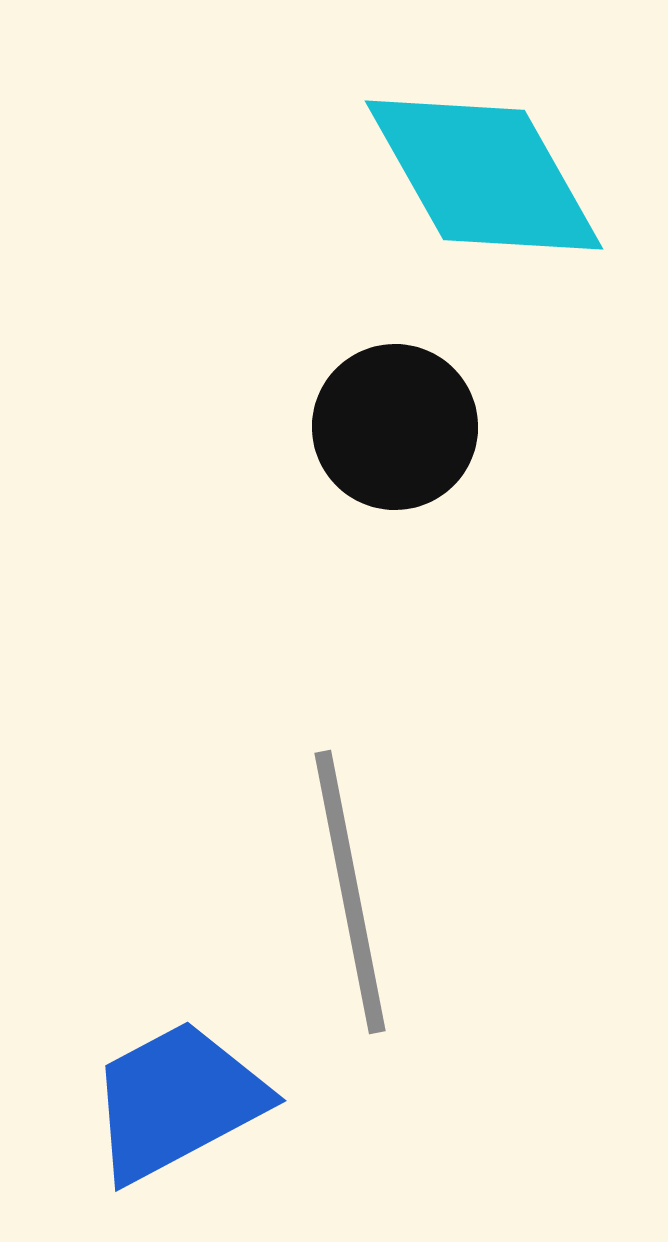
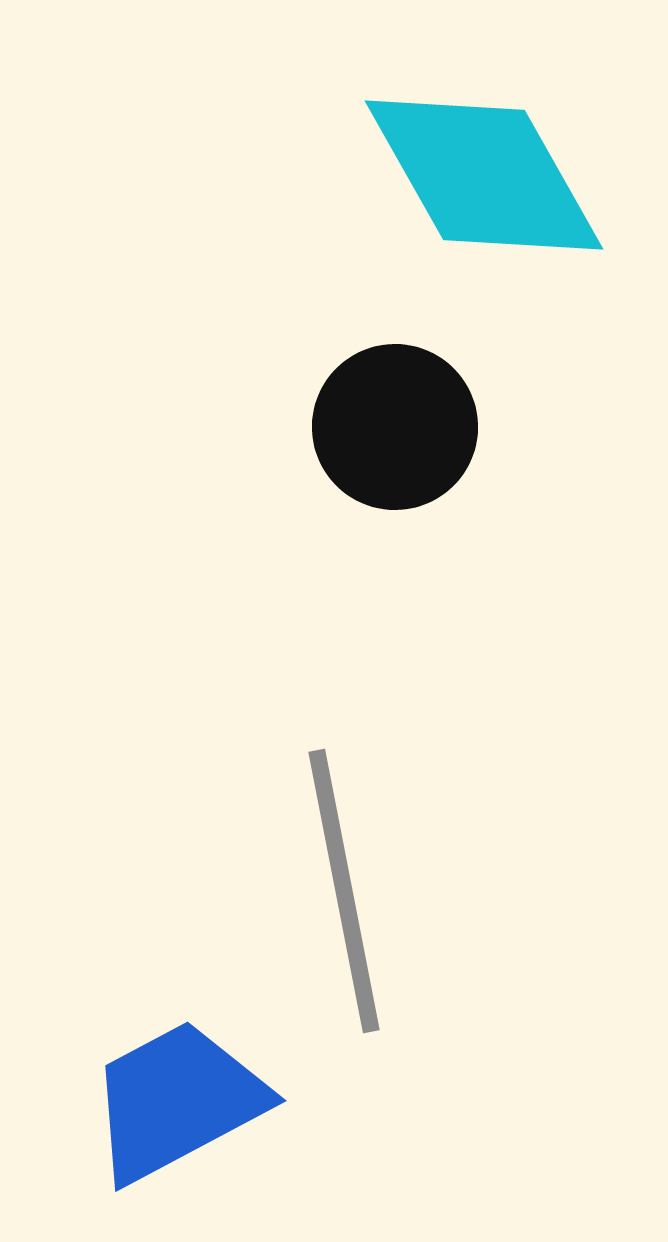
gray line: moved 6 px left, 1 px up
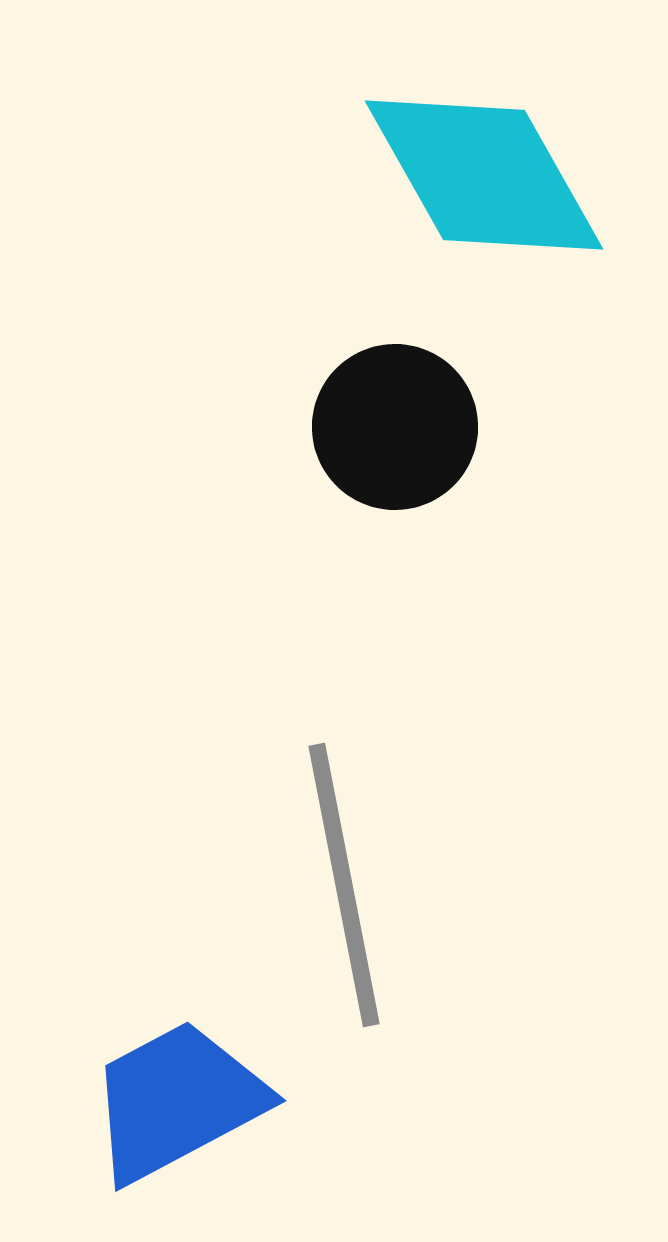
gray line: moved 6 px up
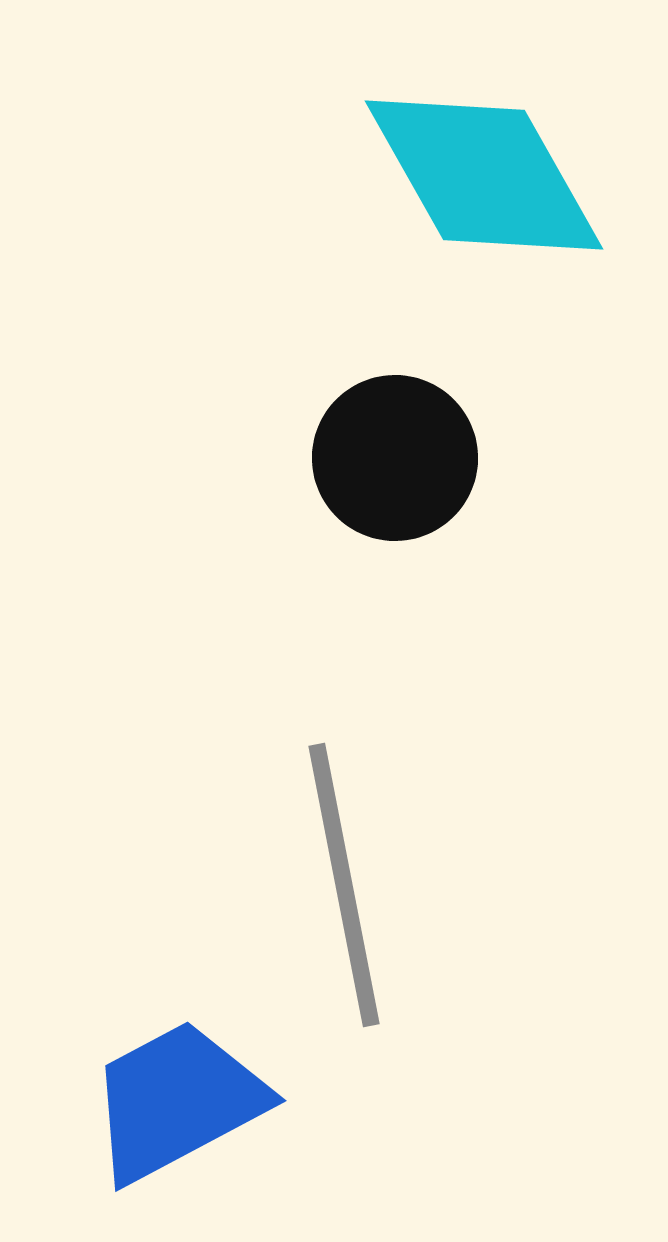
black circle: moved 31 px down
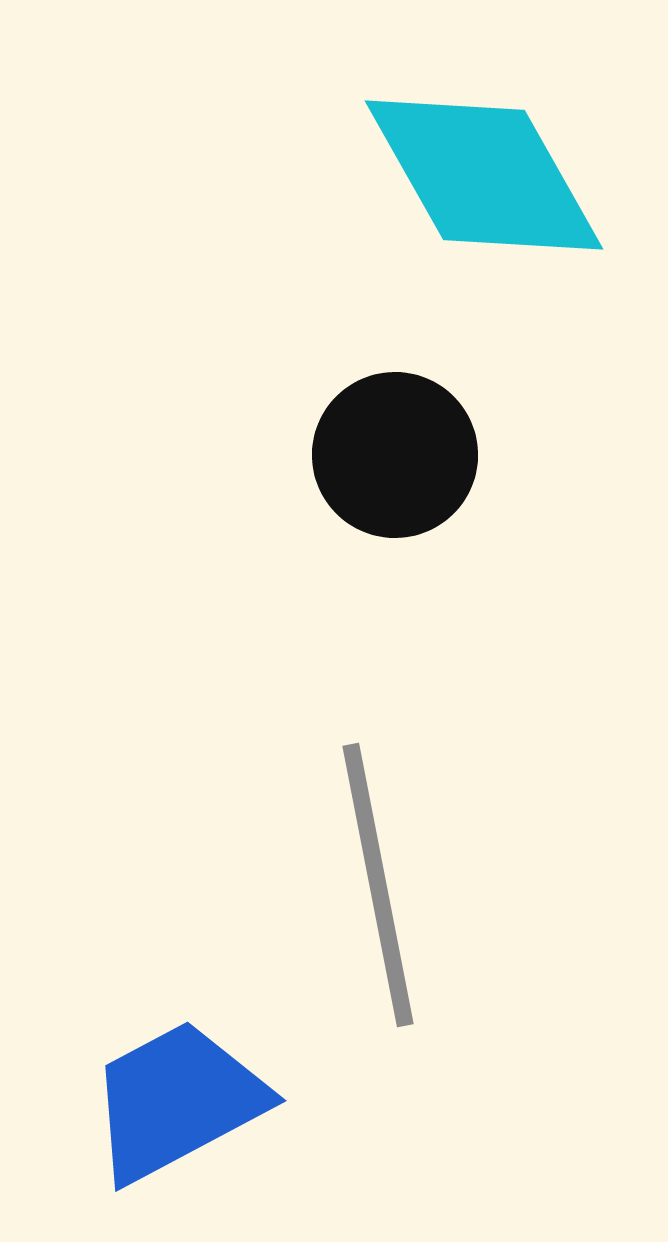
black circle: moved 3 px up
gray line: moved 34 px right
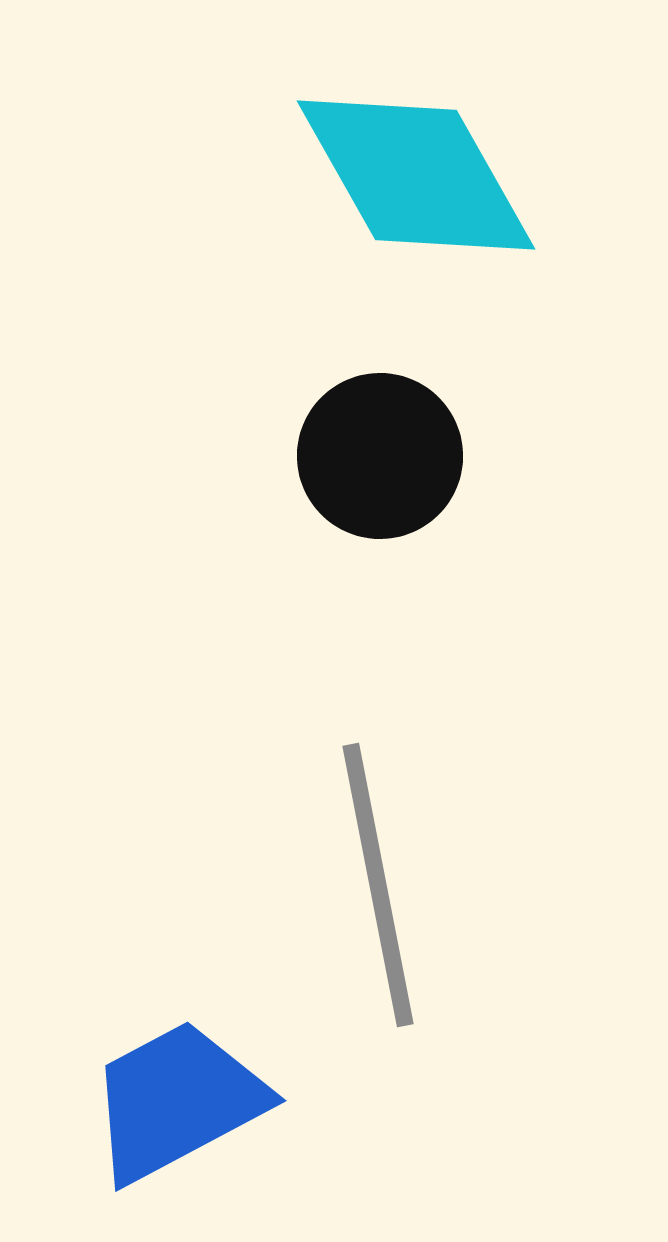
cyan diamond: moved 68 px left
black circle: moved 15 px left, 1 px down
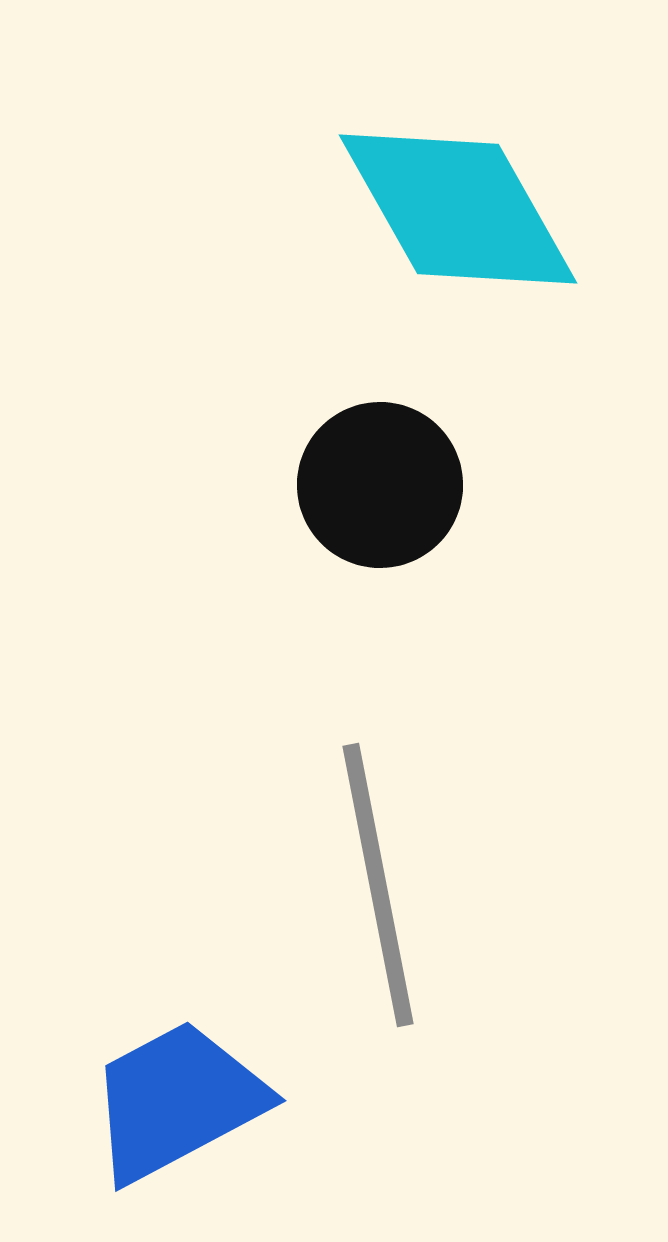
cyan diamond: moved 42 px right, 34 px down
black circle: moved 29 px down
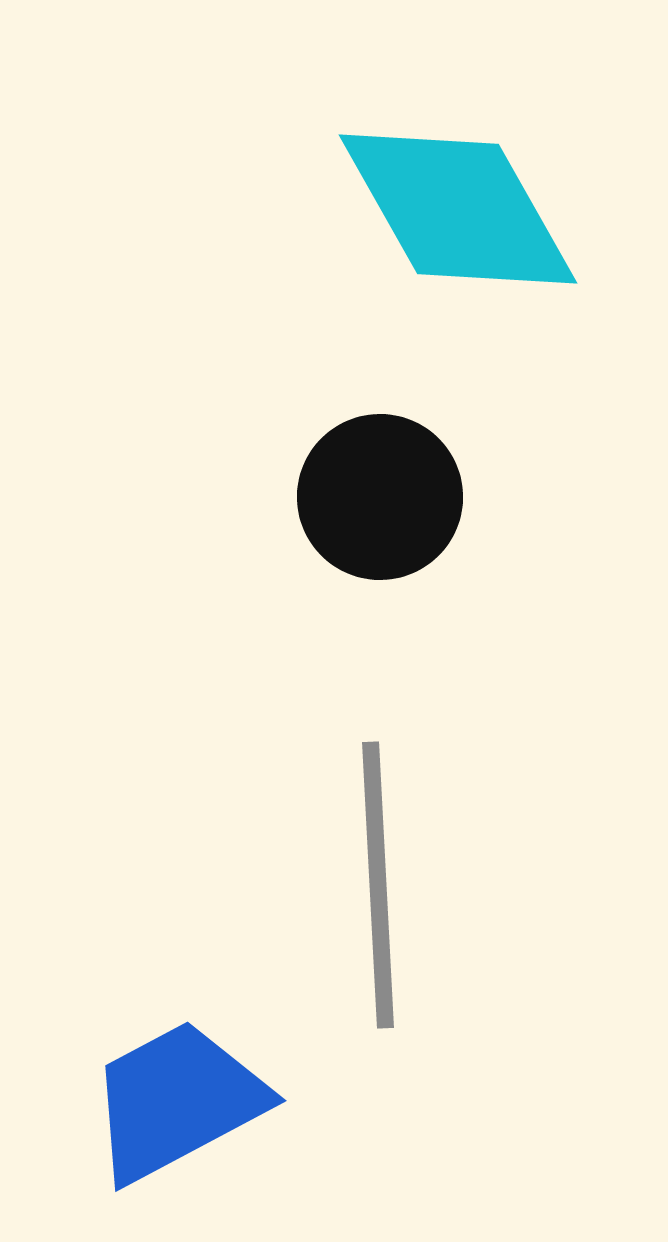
black circle: moved 12 px down
gray line: rotated 8 degrees clockwise
